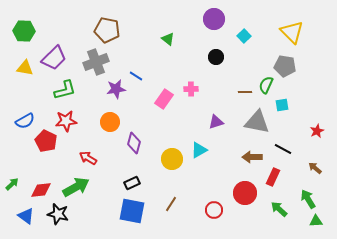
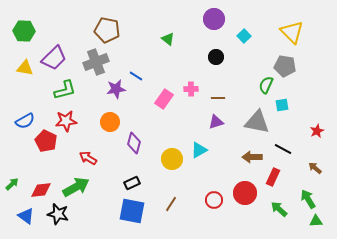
brown line at (245, 92): moved 27 px left, 6 px down
red circle at (214, 210): moved 10 px up
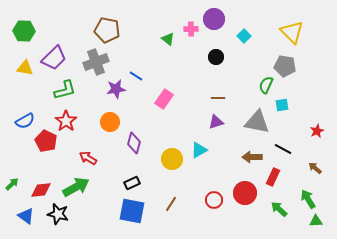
pink cross at (191, 89): moved 60 px up
red star at (66, 121): rotated 30 degrees counterclockwise
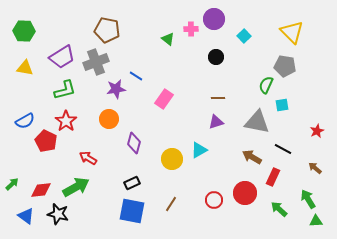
purple trapezoid at (54, 58): moved 8 px right, 1 px up; rotated 12 degrees clockwise
orange circle at (110, 122): moved 1 px left, 3 px up
brown arrow at (252, 157): rotated 30 degrees clockwise
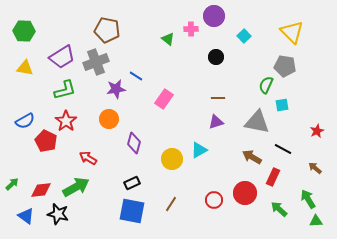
purple circle at (214, 19): moved 3 px up
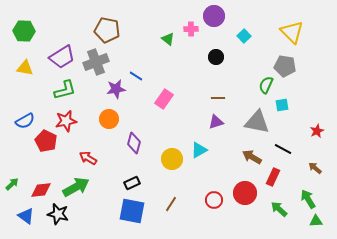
red star at (66, 121): rotated 25 degrees clockwise
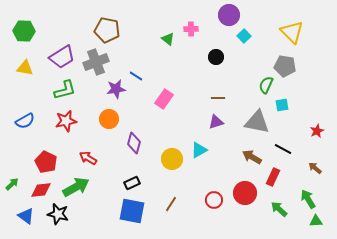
purple circle at (214, 16): moved 15 px right, 1 px up
red pentagon at (46, 141): moved 21 px down
